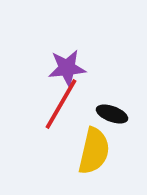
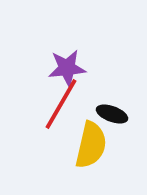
yellow semicircle: moved 3 px left, 6 px up
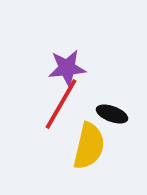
yellow semicircle: moved 2 px left, 1 px down
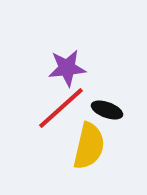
red line: moved 4 px down; rotated 18 degrees clockwise
black ellipse: moved 5 px left, 4 px up
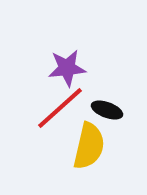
red line: moved 1 px left
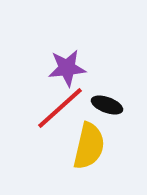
black ellipse: moved 5 px up
